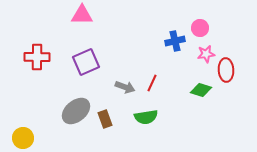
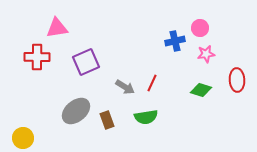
pink triangle: moved 25 px left, 13 px down; rotated 10 degrees counterclockwise
red ellipse: moved 11 px right, 10 px down
gray arrow: rotated 12 degrees clockwise
brown rectangle: moved 2 px right, 1 px down
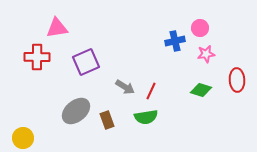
red line: moved 1 px left, 8 px down
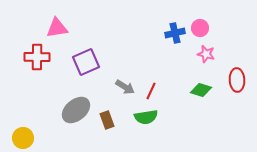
blue cross: moved 8 px up
pink star: rotated 24 degrees clockwise
gray ellipse: moved 1 px up
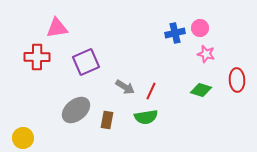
brown rectangle: rotated 30 degrees clockwise
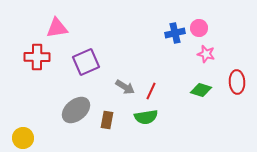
pink circle: moved 1 px left
red ellipse: moved 2 px down
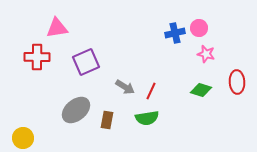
green semicircle: moved 1 px right, 1 px down
